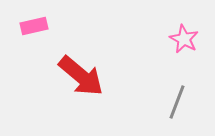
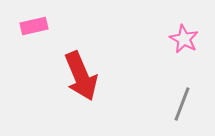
red arrow: rotated 27 degrees clockwise
gray line: moved 5 px right, 2 px down
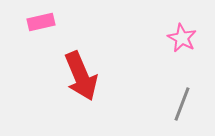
pink rectangle: moved 7 px right, 4 px up
pink star: moved 2 px left, 1 px up
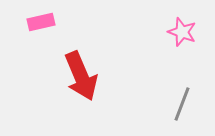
pink star: moved 6 px up; rotated 8 degrees counterclockwise
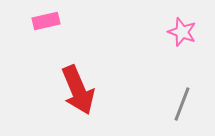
pink rectangle: moved 5 px right, 1 px up
red arrow: moved 3 px left, 14 px down
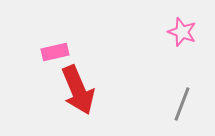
pink rectangle: moved 9 px right, 31 px down
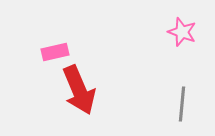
red arrow: moved 1 px right
gray line: rotated 16 degrees counterclockwise
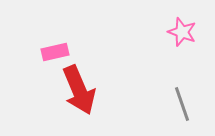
gray line: rotated 24 degrees counterclockwise
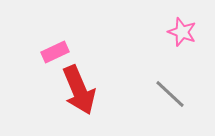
pink rectangle: rotated 12 degrees counterclockwise
gray line: moved 12 px left, 10 px up; rotated 28 degrees counterclockwise
